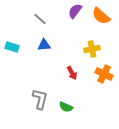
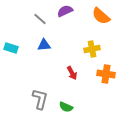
purple semicircle: moved 10 px left; rotated 28 degrees clockwise
cyan rectangle: moved 1 px left, 1 px down
orange cross: moved 2 px right; rotated 18 degrees counterclockwise
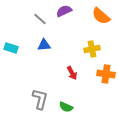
purple semicircle: moved 1 px left
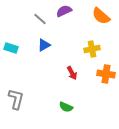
blue triangle: rotated 24 degrees counterclockwise
gray L-shape: moved 24 px left
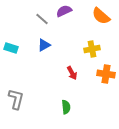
gray line: moved 2 px right
green semicircle: rotated 120 degrees counterclockwise
